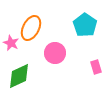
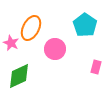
pink circle: moved 4 px up
pink rectangle: rotated 32 degrees clockwise
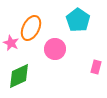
cyan pentagon: moved 7 px left, 5 px up
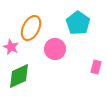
cyan pentagon: moved 3 px down
pink star: moved 4 px down
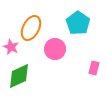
pink rectangle: moved 2 px left, 1 px down
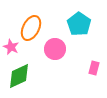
cyan pentagon: moved 1 px right, 1 px down
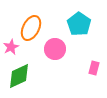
pink star: rotated 21 degrees clockwise
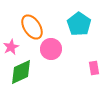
orange ellipse: moved 1 px right, 1 px up; rotated 60 degrees counterclockwise
pink circle: moved 4 px left
pink rectangle: rotated 24 degrees counterclockwise
green diamond: moved 2 px right, 4 px up
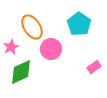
pink rectangle: moved 1 px up; rotated 64 degrees clockwise
